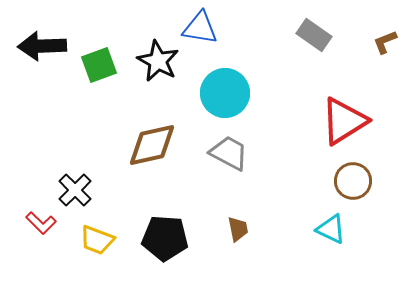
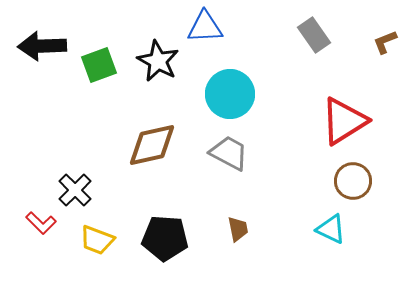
blue triangle: moved 5 px right, 1 px up; rotated 12 degrees counterclockwise
gray rectangle: rotated 20 degrees clockwise
cyan circle: moved 5 px right, 1 px down
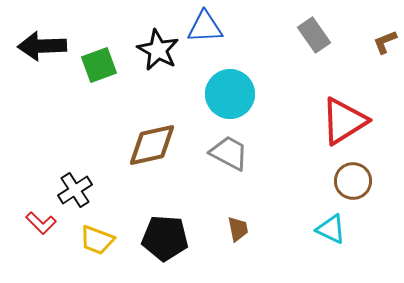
black star: moved 11 px up
black cross: rotated 12 degrees clockwise
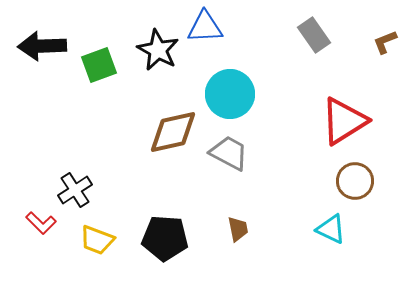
brown diamond: moved 21 px right, 13 px up
brown circle: moved 2 px right
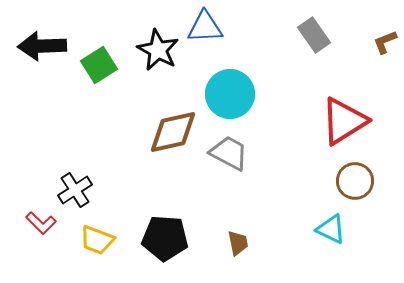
green square: rotated 12 degrees counterclockwise
brown trapezoid: moved 14 px down
